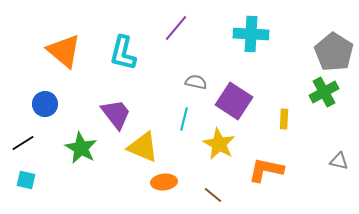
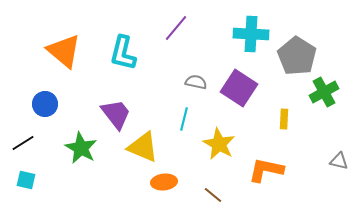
gray pentagon: moved 37 px left, 4 px down
purple square: moved 5 px right, 13 px up
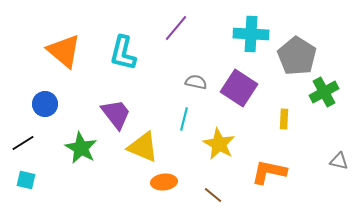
orange L-shape: moved 3 px right, 2 px down
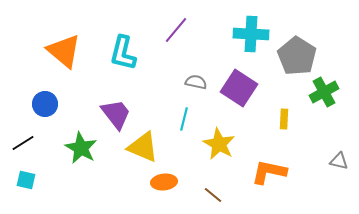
purple line: moved 2 px down
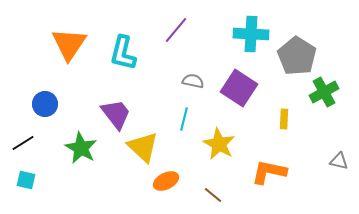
orange triangle: moved 5 px right, 7 px up; rotated 24 degrees clockwise
gray semicircle: moved 3 px left, 1 px up
yellow triangle: rotated 20 degrees clockwise
orange ellipse: moved 2 px right, 1 px up; rotated 20 degrees counterclockwise
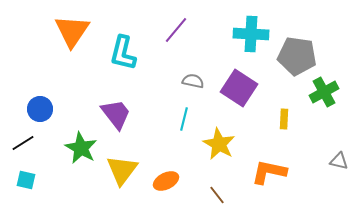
orange triangle: moved 3 px right, 13 px up
gray pentagon: rotated 24 degrees counterclockwise
blue circle: moved 5 px left, 5 px down
yellow triangle: moved 21 px left, 23 px down; rotated 24 degrees clockwise
brown line: moved 4 px right; rotated 12 degrees clockwise
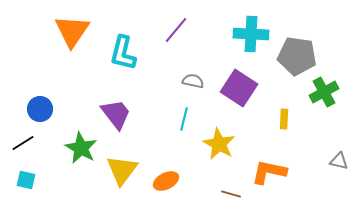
brown line: moved 14 px right, 1 px up; rotated 36 degrees counterclockwise
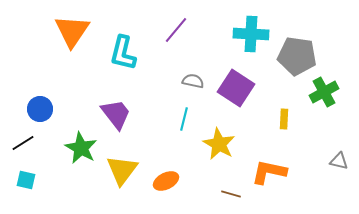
purple square: moved 3 px left
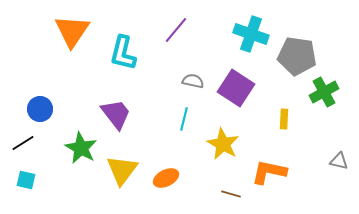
cyan cross: rotated 16 degrees clockwise
yellow star: moved 4 px right
orange ellipse: moved 3 px up
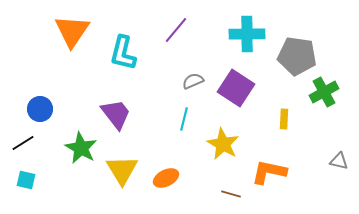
cyan cross: moved 4 px left; rotated 20 degrees counterclockwise
gray semicircle: rotated 35 degrees counterclockwise
yellow triangle: rotated 8 degrees counterclockwise
